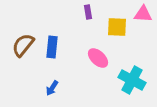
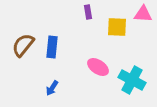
pink ellipse: moved 9 px down; rotated 10 degrees counterclockwise
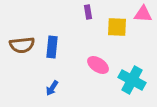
brown semicircle: moved 1 px left; rotated 135 degrees counterclockwise
pink ellipse: moved 2 px up
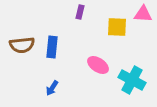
purple rectangle: moved 8 px left; rotated 24 degrees clockwise
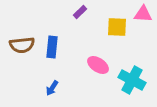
purple rectangle: rotated 32 degrees clockwise
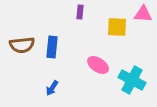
purple rectangle: rotated 40 degrees counterclockwise
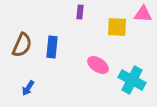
brown semicircle: rotated 60 degrees counterclockwise
blue arrow: moved 24 px left
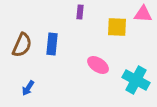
blue rectangle: moved 3 px up
cyan cross: moved 4 px right
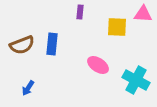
brown semicircle: rotated 45 degrees clockwise
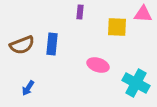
pink ellipse: rotated 15 degrees counterclockwise
cyan cross: moved 3 px down
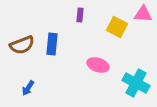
purple rectangle: moved 3 px down
yellow square: rotated 25 degrees clockwise
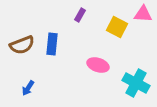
purple rectangle: rotated 24 degrees clockwise
